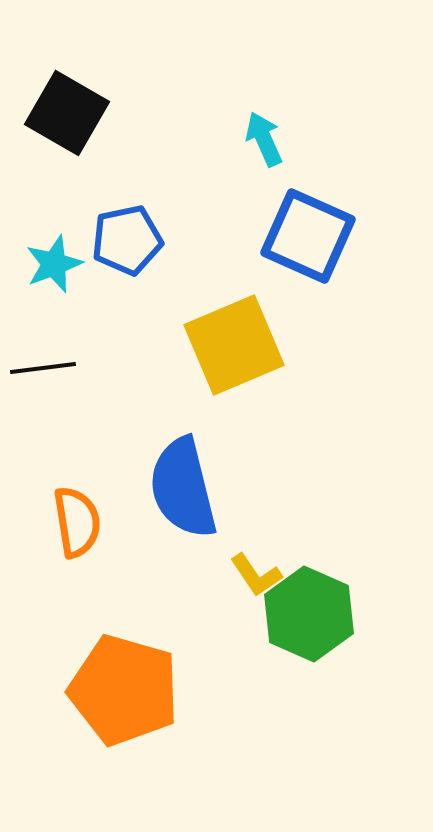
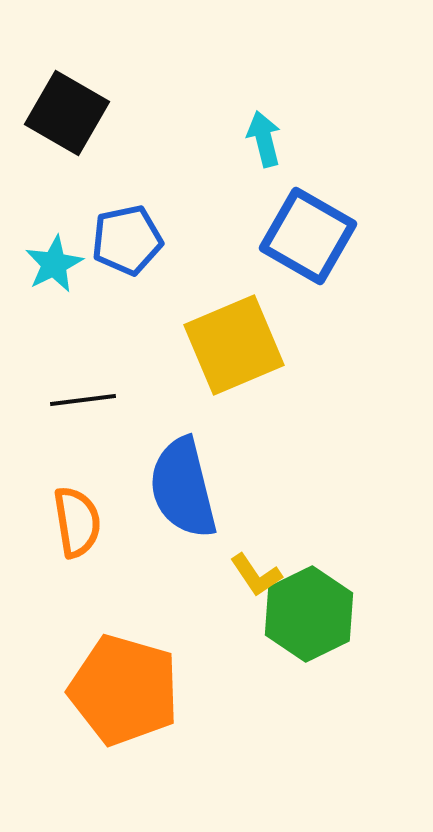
cyan arrow: rotated 10 degrees clockwise
blue square: rotated 6 degrees clockwise
cyan star: rotated 6 degrees counterclockwise
black line: moved 40 px right, 32 px down
green hexagon: rotated 10 degrees clockwise
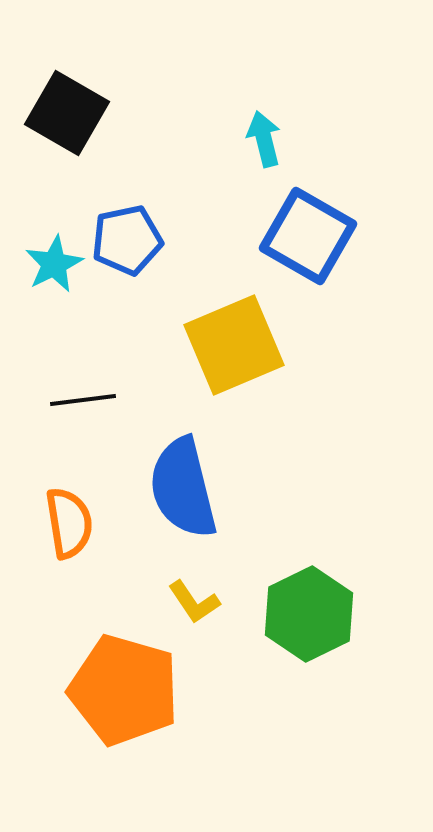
orange semicircle: moved 8 px left, 1 px down
yellow L-shape: moved 62 px left, 27 px down
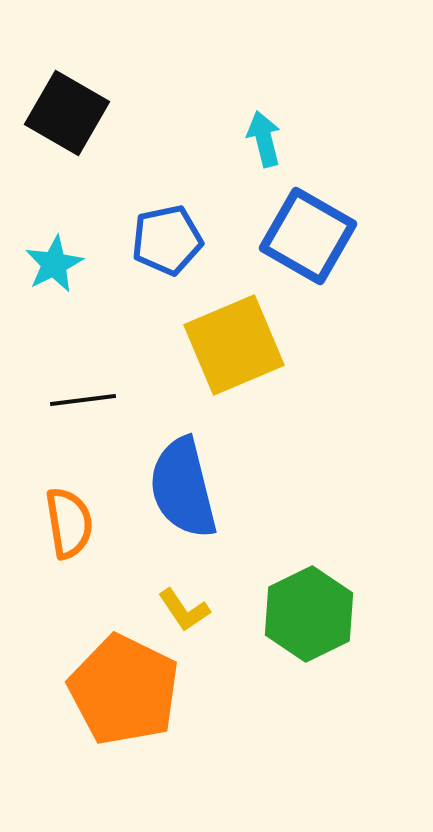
blue pentagon: moved 40 px right
yellow L-shape: moved 10 px left, 8 px down
orange pentagon: rotated 10 degrees clockwise
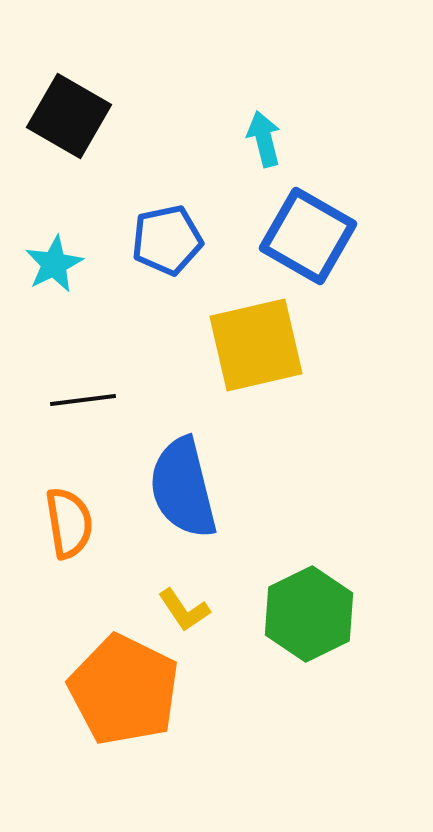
black square: moved 2 px right, 3 px down
yellow square: moved 22 px right; rotated 10 degrees clockwise
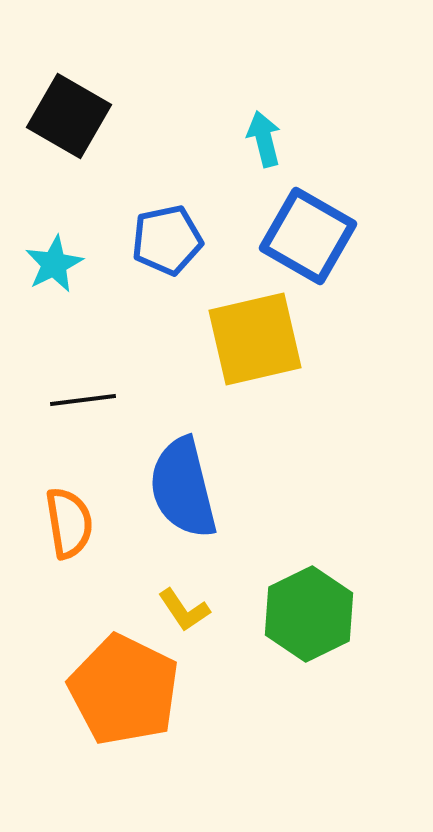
yellow square: moved 1 px left, 6 px up
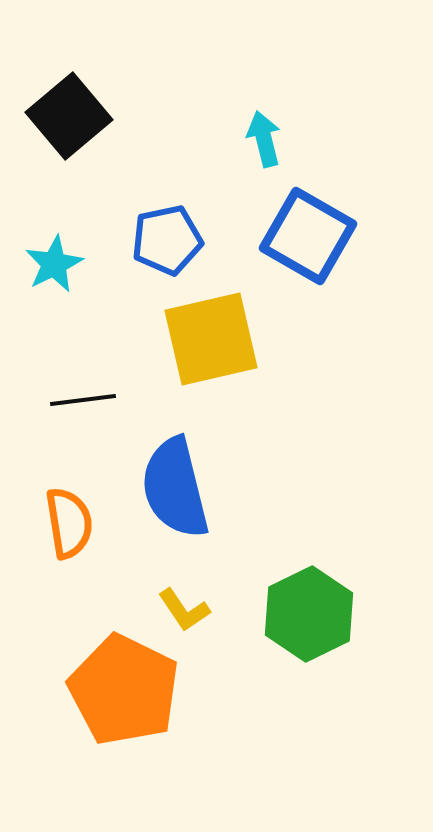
black square: rotated 20 degrees clockwise
yellow square: moved 44 px left
blue semicircle: moved 8 px left
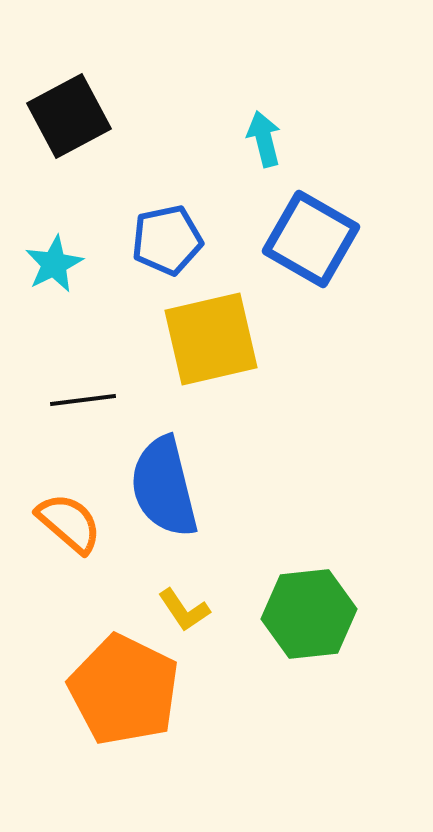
black square: rotated 12 degrees clockwise
blue square: moved 3 px right, 3 px down
blue semicircle: moved 11 px left, 1 px up
orange semicircle: rotated 40 degrees counterclockwise
green hexagon: rotated 20 degrees clockwise
